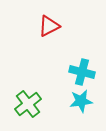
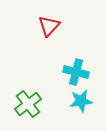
red triangle: rotated 20 degrees counterclockwise
cyan cross: moved 6 px left
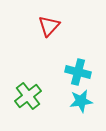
cyan cross: moved 2 px right
green cross: moved 8 px up
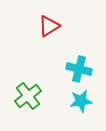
red triangle: rotated 15 degrees clockwise
cyan cross: moved 1 px right, 3 px up
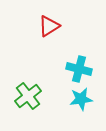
cyan star: moved 2 px up
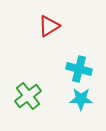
cyan star: rotated 10 degrees clockwise
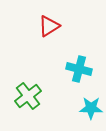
cyan star: moved 10 px right, 9 px down
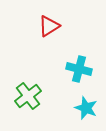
cyan star: moved 5 px left; rotated 20 degrees clockwise
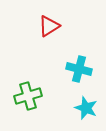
green cross: rotated 20 degrees clockwise
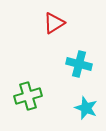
red triangle: moved 5 px right, 3 px up
cyan cross: moved 5 px up
